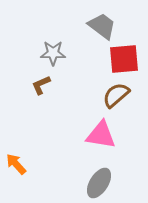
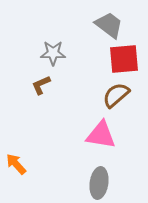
gray trapezoid: moved 7 px right, 1 px up
gray ellipse: rotated 24 degrees counterclockwise
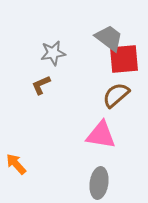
gray trapezoid: moved 13 px down
gray star: rotated 10 degrees counterclockwise
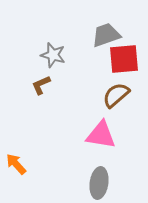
gray trapezoid: moved 3 px left, 3 px up; rotated 56 degrees counterclockwise
gray star: moved 2 px down; rotated 25 degrees clockwise
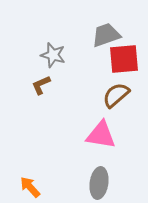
orange arrow: moved 14 px right, 23 px down
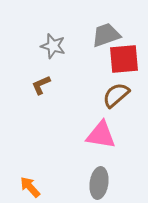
gray star: moved 9 px up
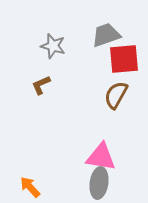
brown semicircle: rotated 20 degrees counterclockwise
pink triangle: moved 22 px down
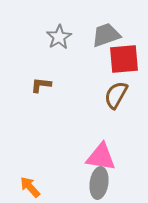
gray star: moved 6 px right, 9 px up; rotated 25 degrees clockwise
brown L-shape: rotated 30 degrees clockwise
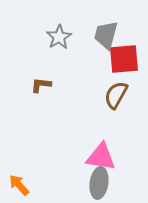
gray trapezoid: rotated 56 degrees counterclockwise
orange arrow: moved 11 px left, 2 px up
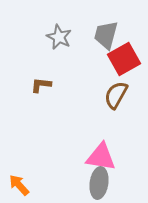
gray star: rotated 15 degrees counterclockwise
red square: rotated 24 degrees counterclockwise
